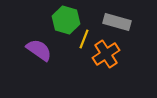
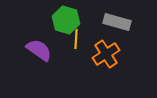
yellow line: moved 8 px left; rotated 18 degrees counterclockwise
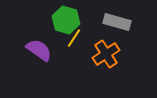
yellow line: moved 2 px left, 1 px up; rotated 30 degrees clockwise
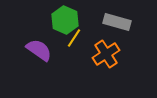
green hexagon: moved 1 px left; rotated 8 degrees clockwise
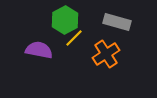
green hexagon: rotated 8 degrees clockwise
yellow line: rotated 12 degrees clockwise
purple semicircle: rotated 24 degrees counterclockwise
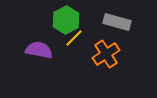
green hexagon: moved 1 px right
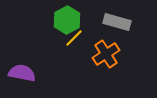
green hexagon: moved 1 px right
purple semicircle: moved 17 px left, 23 px down
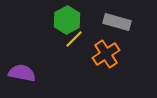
yellow line: moved 1 px down
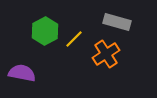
green hexagon: moved 22 px left, 11 px down
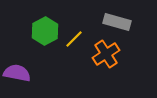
purple semicircle: moved 5 px left
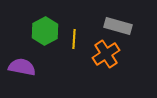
gray rectangle: moved 1 px right, 4 px down
yellow line: rotated 42 degrees counterclockwise
purple semicircle: moved 5 px right, 6 px up
